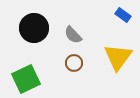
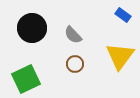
black circle: moved 2 px left
yellow triangle: moved 2 px right, 1 px up
brown circle: moved 1 px right, 1 px down
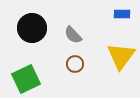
blue rectangle: moved 1 px left, 1 px up; rotated 35 degrees counterclockwise
yellow triangle: moved 1 px right
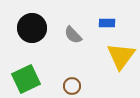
blue rectangle: moved 15 px left, 9 px down
brown circle: moved 3 px left, 22 px down
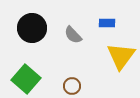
green square: rotated 24 degrees counterclockwise
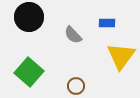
black circle: moved 3 px left, 11 px up
green square: moved 3 px right, 7 px up
brown circle: moved 4 px right
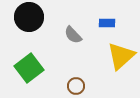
yellow triangle: rotated 12 degrees clockwise
green square: moved 4 px up; rotated 12 degrees clockwise
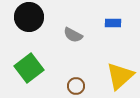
blue rectangle: moved 6 px right
gray semicircle: rotated 18 degrees counterclockwise
yellow triangle: moved 1 px left, 20 px down
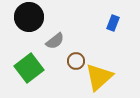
blue rectangle: rotated 70 degrees counterclockwise
gray semicircle: moved 18 px left, 6 px down; rotated 66 degrees counterclockwise
yellow triangle: moved 21 px left, 1 px down
brown circle: moved 25 px up
